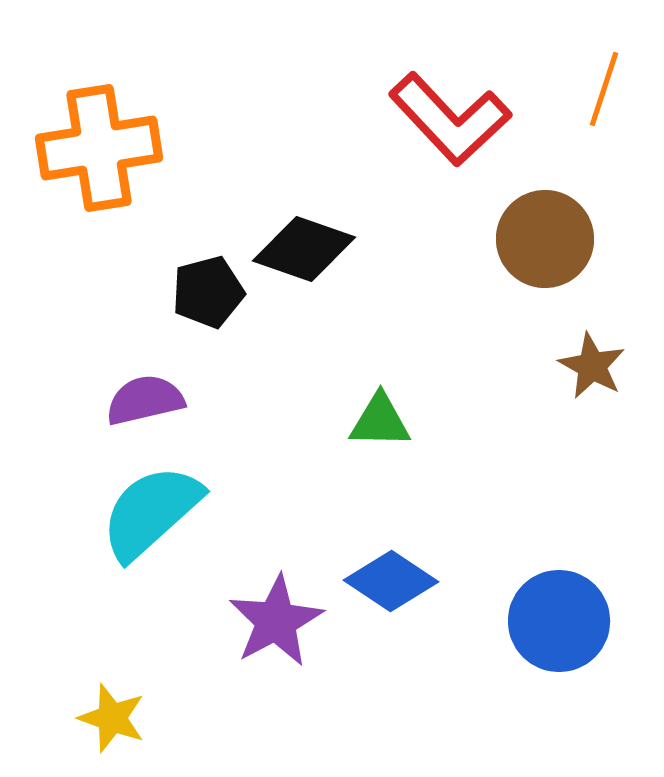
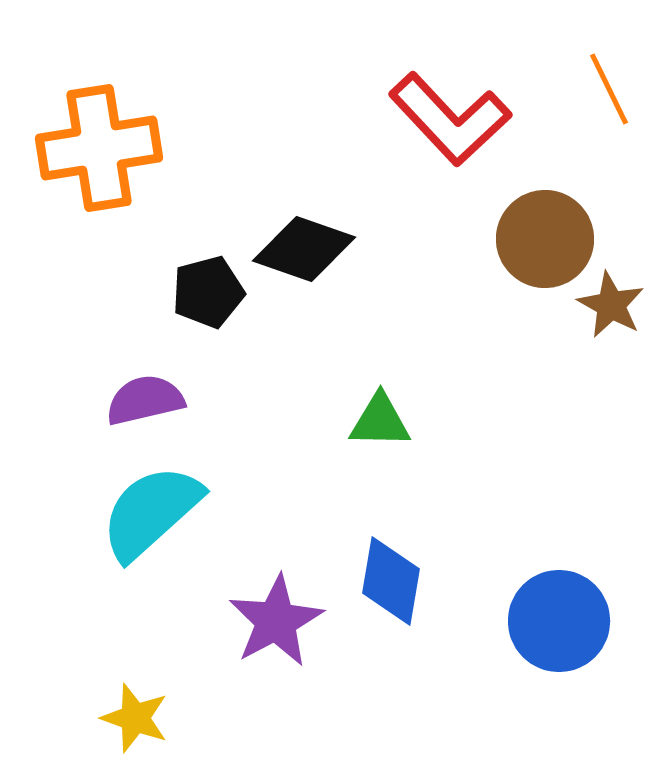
orange line: moved 5 px right; rotated 44 degrees counterclockwise
brown star: moved 19 px right, 61 px up
blue diamond: rotated 66 degrees clockwise
yellow star: moved 23 px right
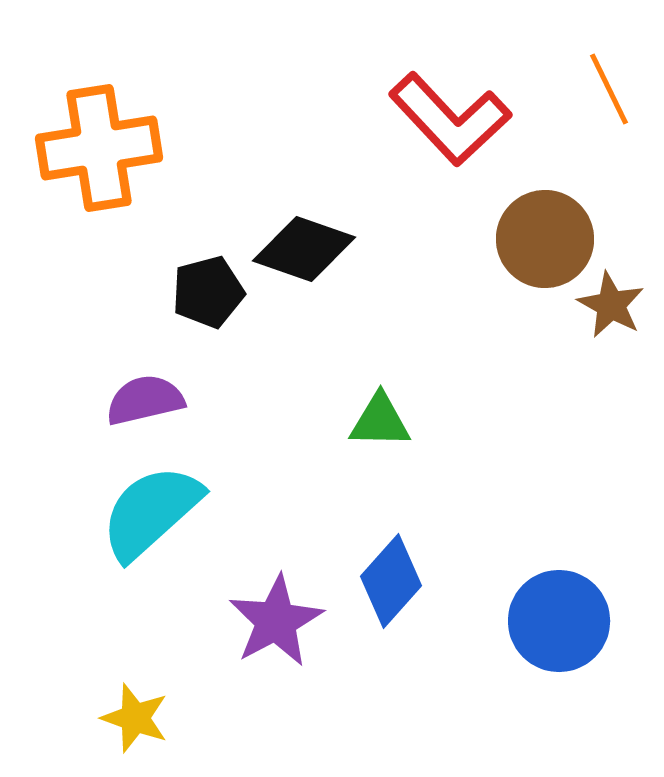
blue diamond: rotated 32 degrees clockwise
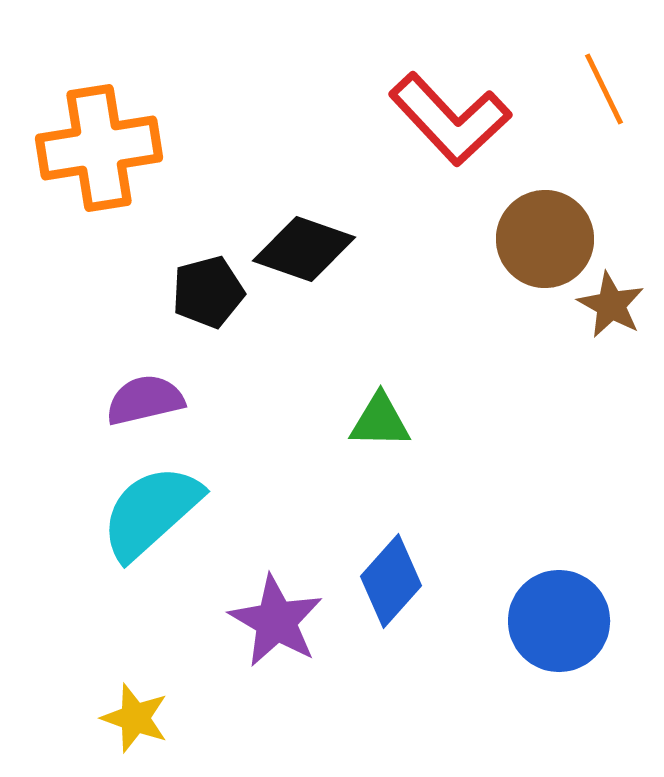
orange line: moved 5 px left
purple star: rotated 14 degrees counterclockwise
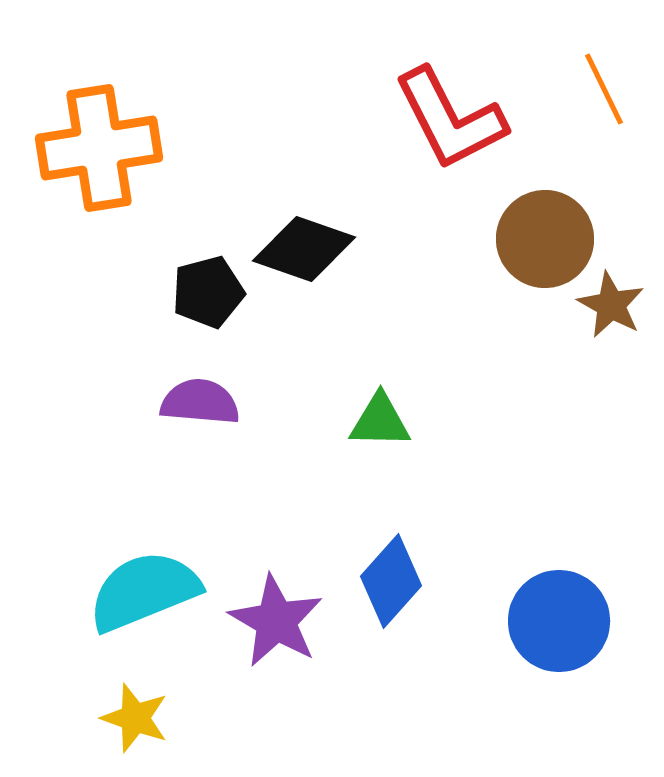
red L-shape: rotated 16 degrees clockwise
purple semicircle: moved 55 px right, 2 px down; rotated 18 degrees clockwise
cyan semicircle: moved 7 px left, 79 px down; rotated 20 degrees clockwise
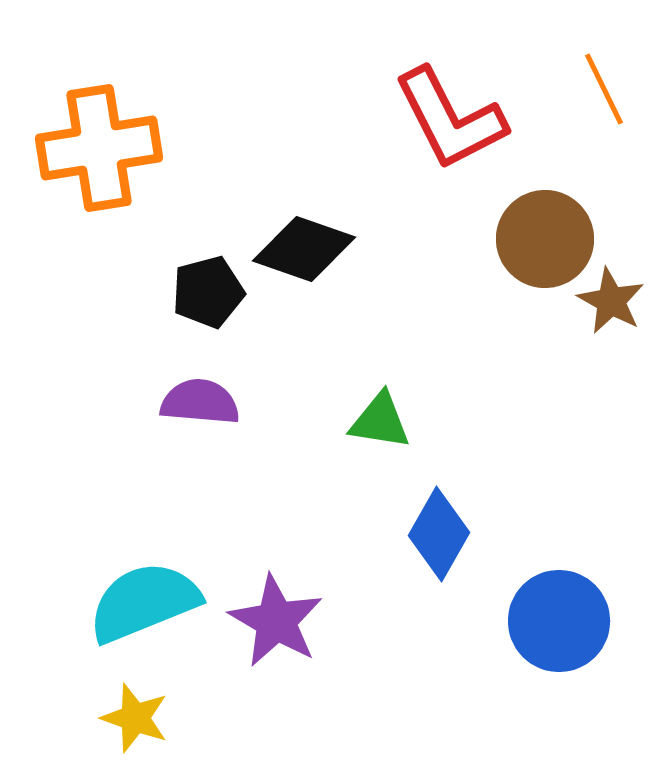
brown star: moved 4 px up
green triangle: rotated 8 degrees clockwise
blue diamond: moved 48 px right, 47 px up; rotated 12 degrees counterclockwise
cyan semicircle: moved 11 px down
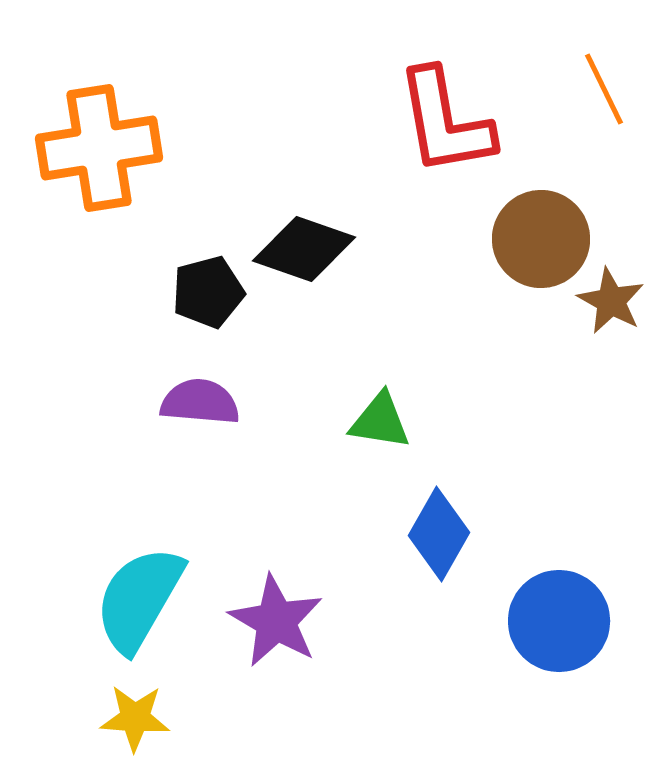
red L-shape: moved 5 px left, 3 px down; rotated 17 degrees clockwise
brown circle: moved 4 px left
cyan semicircle: moved 5 px left, 3 px up; rotated 38 degrees counterclockwise
yellow star: rotated 16 degrees counterclockwise
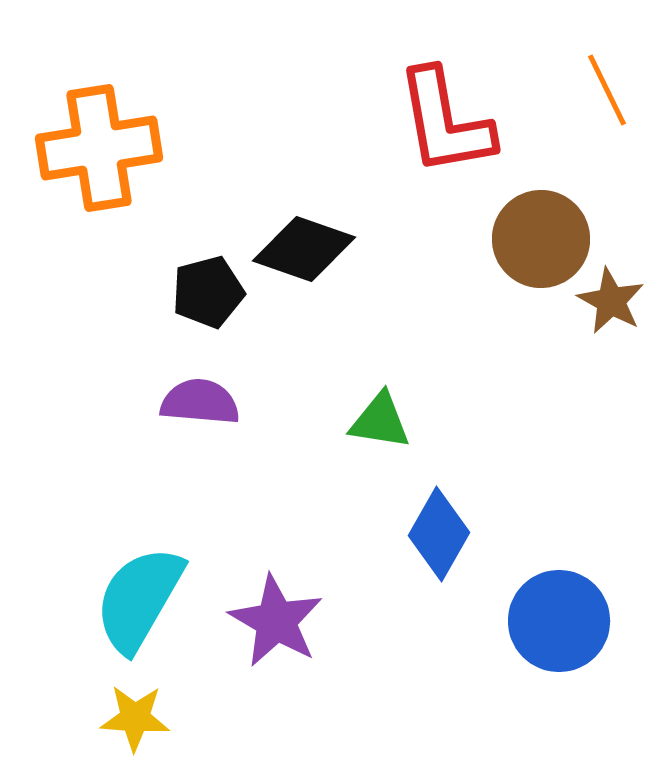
orange line: moved 3 px right, 1 px down
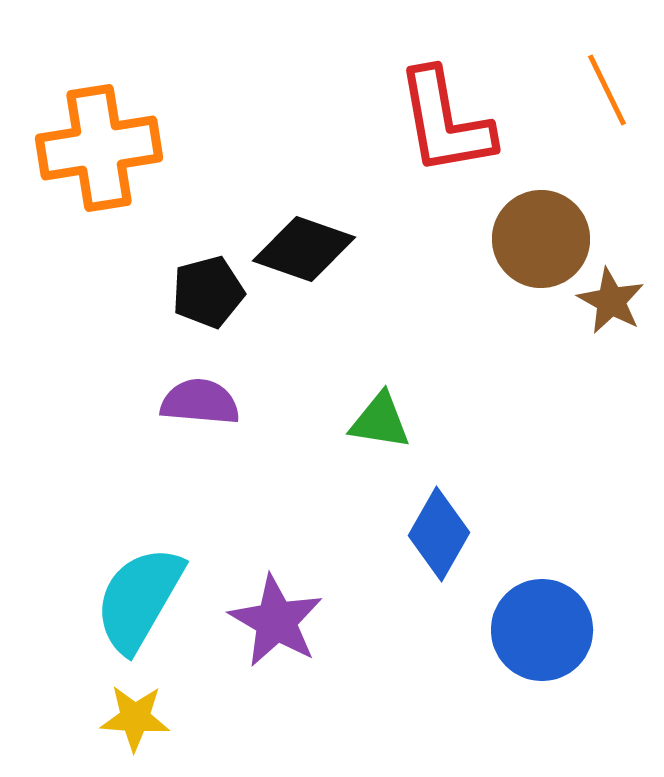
blue circle: moved 17 px left, 9 px down
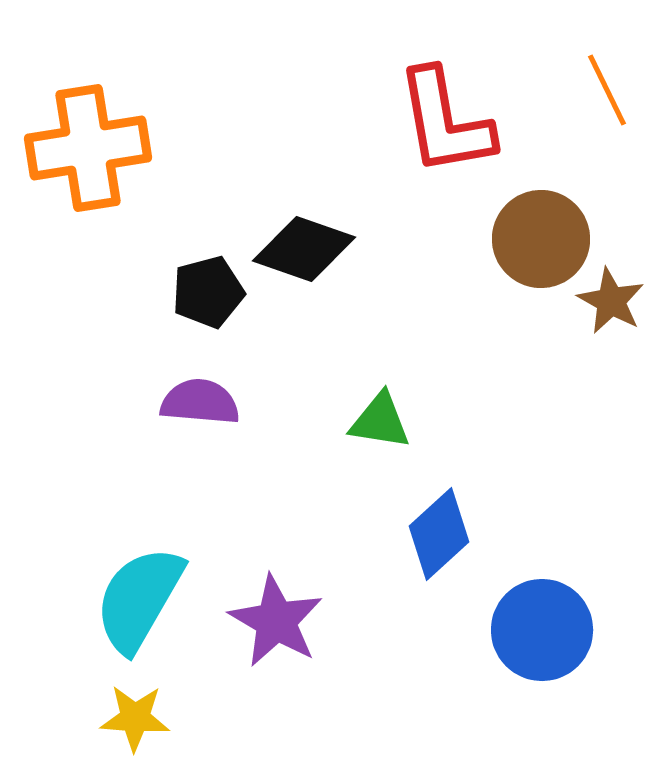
orange cross: moved 11 px left
blue diamond: rotated 18 degrees clockwise
